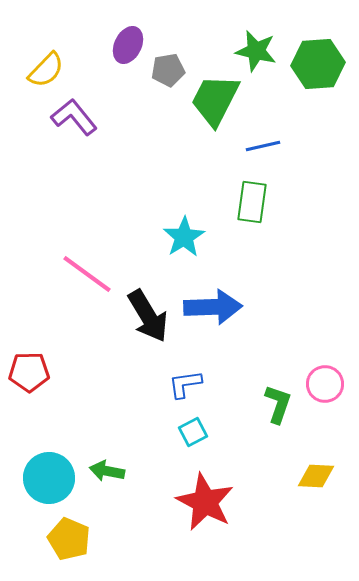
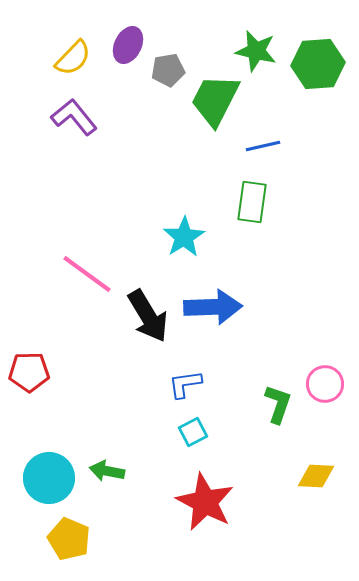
yellow semicircle: moved 27 px right, 12 px up
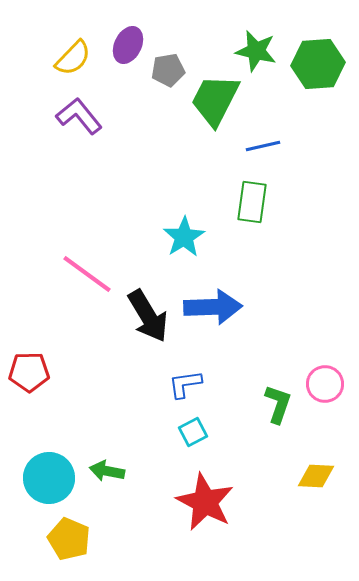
purple L-shape: moved 5 px right, 1 px up
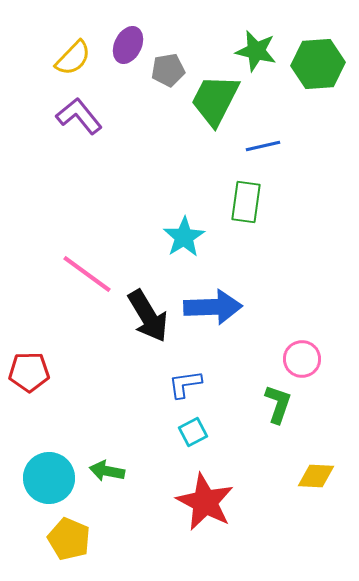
green rectangle: moved 6 px left
pink circle: moved 23 px left, 25 px up
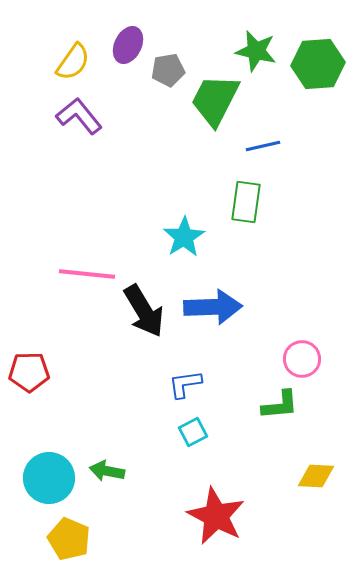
yellow semicircle: moved 4 px down; rotated 9 degrees counterclockwise
pink line: rotated 30 degrees counterclockwise
black arrow: moved 4 px left, 5 px up
green L-shape: moved 2 px right, 1 px down; rotated 66 degrees clockwise
red star: moved 11 px right, 14 px down
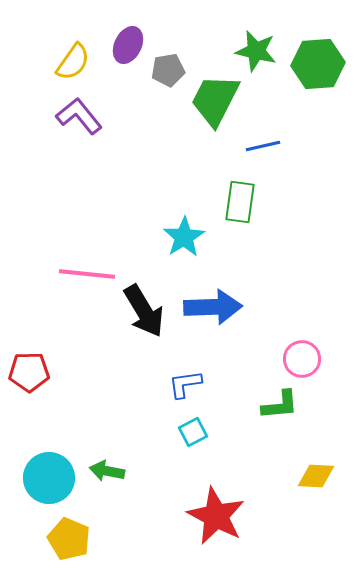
green rectangle: moved 6 px left
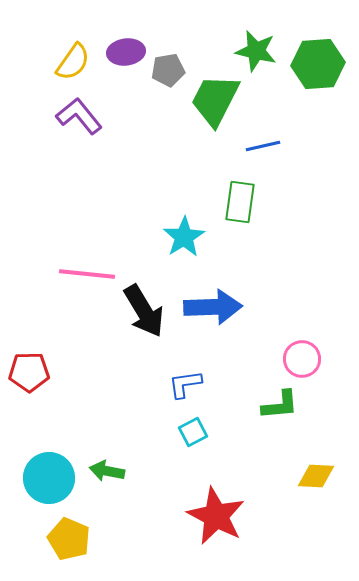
purple ellipse: moved 2 px left, 7 px down; rotated 57 degrees clockwise
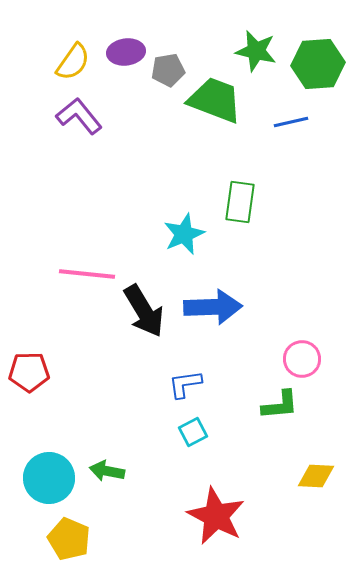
green trapezoid: rotated 84 degrees clockwise
blue line: moved 28 px right, 24 px up
cyan star: moved 3 px up; rotated 9 degrees clockwise
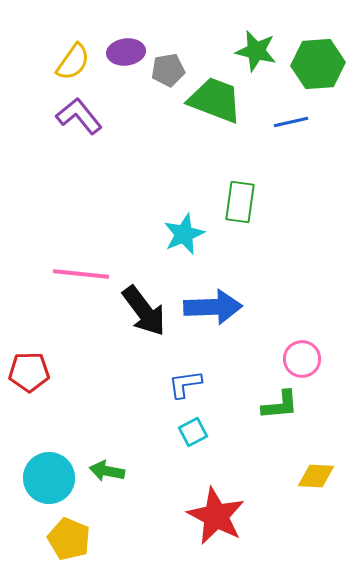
pink line: moved 6 px left
black arrow: rotated 6 degrees counterclockwise
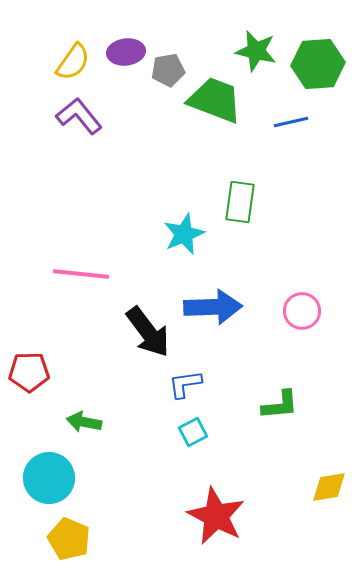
black arrow: moved 4 px right, 21 px down
pink circle: moved 48 px up
green arrow: moved 23 px left, 49 px up
yellow diamond: moved 13 px right, 11 px down; rotated 12 degrees counterclockwise
